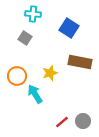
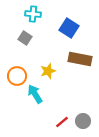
brown rectangle: moved 3 px up
yellow star: moved 2 px left, 2 px up
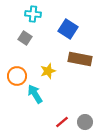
blue square: moved 1 px left, 1 px down
gray circle: moved 2 px right, 1 px down
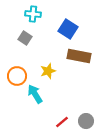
brown rectangle: moved 1 px left, 3 px up
gray circle: moved 1 px right, 1 px up
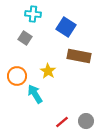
blue square: moved 2 px left, 2 px up
yellow star: rotated 21 degrees counterclockwise
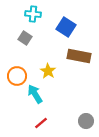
red line: moved 21 px left, 1 px down
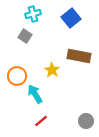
cyan cross: rotated 21 degrees counterclockwise
blue square: moved 5 px right, 9 px up; rotated 18 degrees clockwise
gray square: moved 2 px up
yellow star: moved 4 px right, 1 px up
red line: moved 2 px up
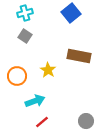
cyan cross: moved 8 px left, 1 px up
blue square: moved 5 px up
yellow star: moved 4 px left
cyan arrow: moved 7 px down; rotated 102 degrees clockwise
red line: moved 1 px right, 1 px down
